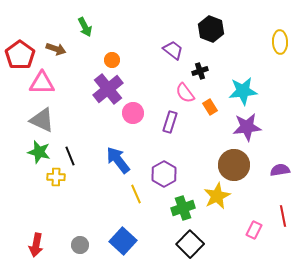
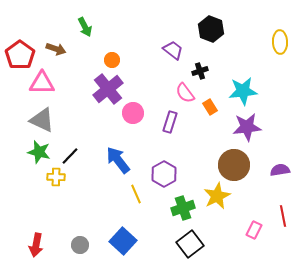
black line: rotated 66 degrees clockwise
black square: rotated 8 degrees clockwise
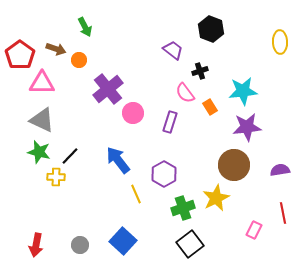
orange circle: moved 33 px left
yellow star: moved 1 px left, 2 px down
red line: moved 3 px up
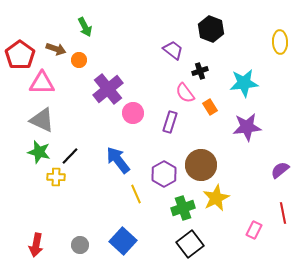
cyan star: moved 1 px right, 8 px up
brown circle: moved 33 px left
purple semicircle: rotated 30 degrees counterclockwise
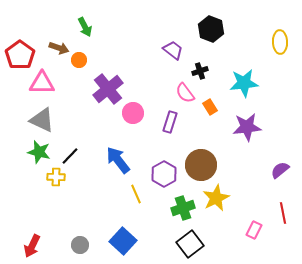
brown arrow: moved 3 px right, 1 px up
red arrow: moved 4 px left, 1 px down; rotated 15 degrees clockwise
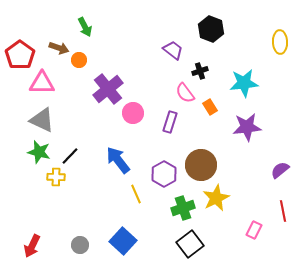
red line: moved 2 px up
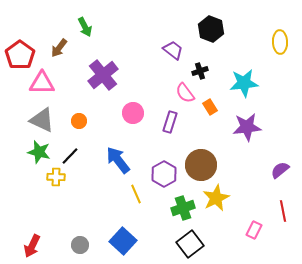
brown arrow: rotated 108 degrees clockwise
orange circle: moved 61 px down
purple cross: moved 5 px left, 14 px up
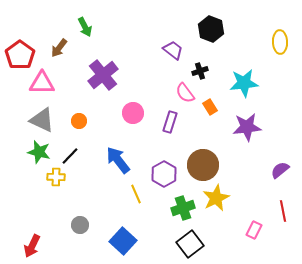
brown circle: moved 2 px right
gray circle: moved 20 px up
